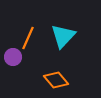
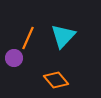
purple circle: moved 1 px right, 1 px down
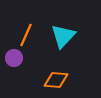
orange line: moved 2 px left, 3 px up
orange diamond: rotated 45 degrees counterclockwise
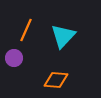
orange line: moved 5 px up
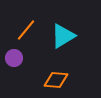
orange line: rotated 15 degrees clockwise
cyan triangle: rotated 16 degrees clockwise
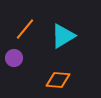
orange line: moved 1 px left, 1 px up
orange diamond: moved 2 px right
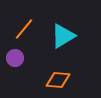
orange line: moved 1 px left
purple circle: moved 1 px right
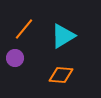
orange diamond: moved 3 px right, 5 px up
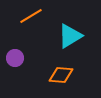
orange line: moved 7 px right, 13 px up; rotated 20 degrees clockwise
cyan triangle: moved 7 px right
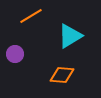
purple circle: moved 4 px up
orange diamond: moved 1 px right
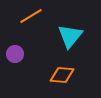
cyan triangle: rotated 20 degrees counterclockwise
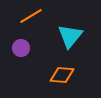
purple circle: moved 6 px right, 6 px up
